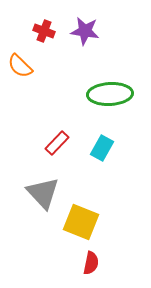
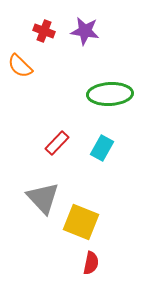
gray triangle: moved 5 px down
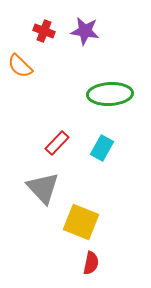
gray triangle: moved 10 px up
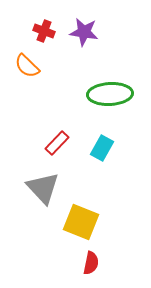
purple star: moved 1 px left, 1 px down
orange semicircle: moved 7 px right
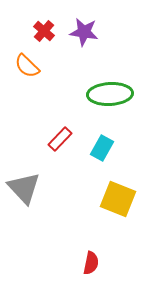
red cross: rotated 20 degrees clockwise
red rectangle: moved 3 px right, 4 px up
gray triangle: moved 19 px left
yellow square: moved 37 px right, 23 px up
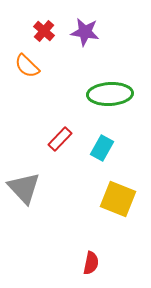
purple star: moved 1 px right
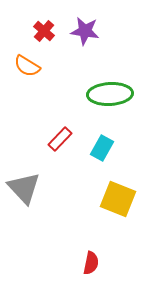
purple star: moved 1 px up
orange semicircle: rotated 12 degrees counterclockwise
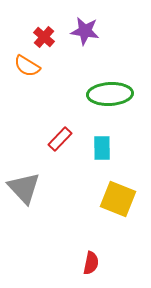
red cross: moved 6 px down
cyan rectangle: rotated 30 degrees counterclockwise
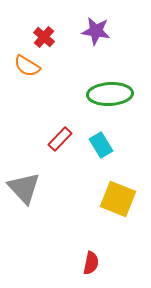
purple star: moved 11 px right
cyan rectangle: moved 1 px left, 3 px up; rotated 30 degrees counterclockwise
